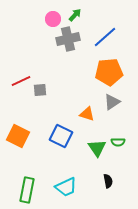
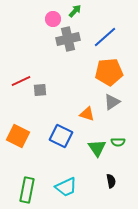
green arrow: moved 4 px up
black semicircle: moved 3 px right
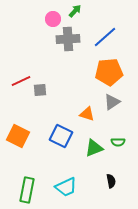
gray cross: rotated 10 degrees clockwise
green triangle: moved 3 px left; rotated 42 degrees clockwise
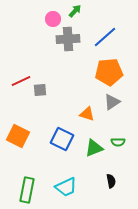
blue square: moved 1 px right, 3 px down
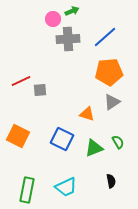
green arrow: moved 3 px left; rotated 24 degrees clockwise
green semicircle: rotated 120 degrees counterclockwise
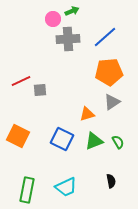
orange triangle: rotated 35 degrees counterclockwise
green triangle: moved 7 px up
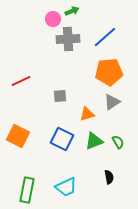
gray square: moved 20 px right, 6 px down
black semicircle: moved 2 px left, 4 px up
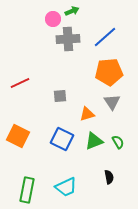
red line: moved 1 px left, 2 px down
gray triangle: rotated 30 degrees counterclockwise
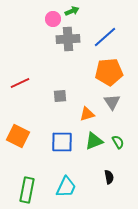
blue square: moved 3 px down; rotated 25 degrees counterclockwise
cyan trapezoid: rotated 40 degrees counterclockwise
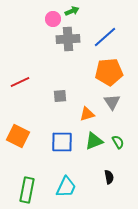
red line: moved 1 px up
